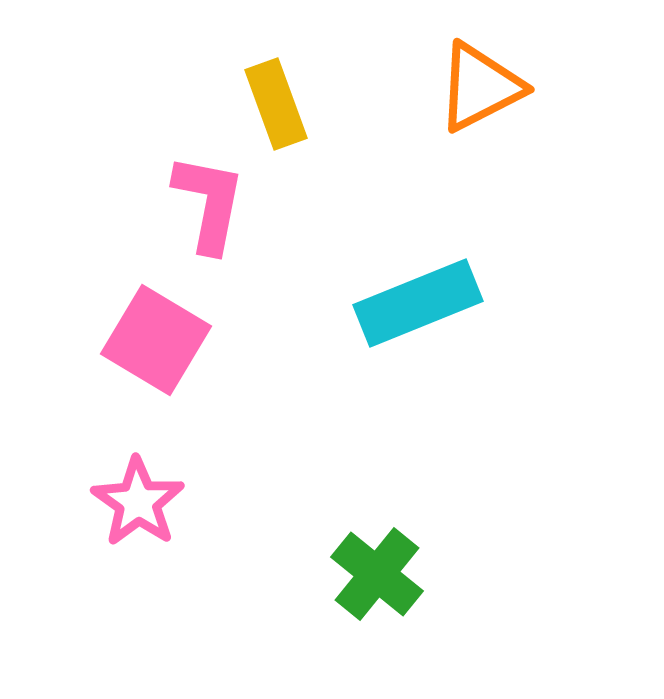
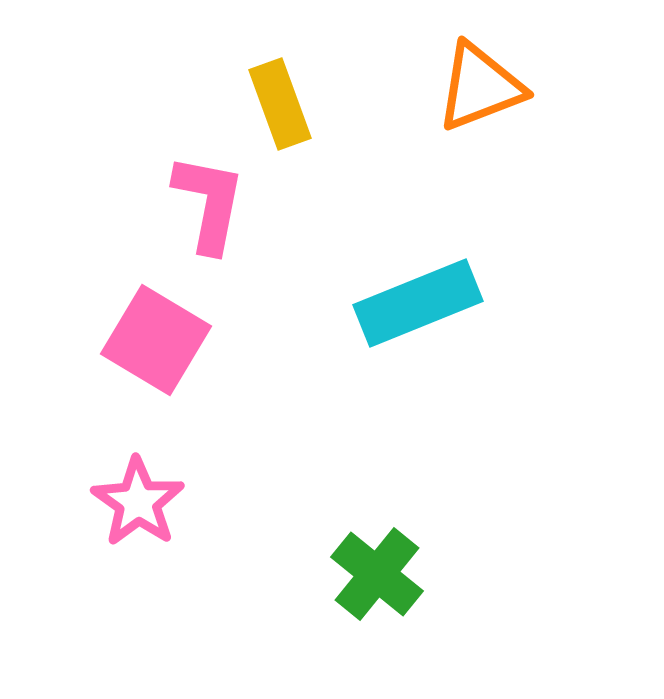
orange triangle: rotated 6 degrees clockwise
yellow rectangle: moved 4 px right
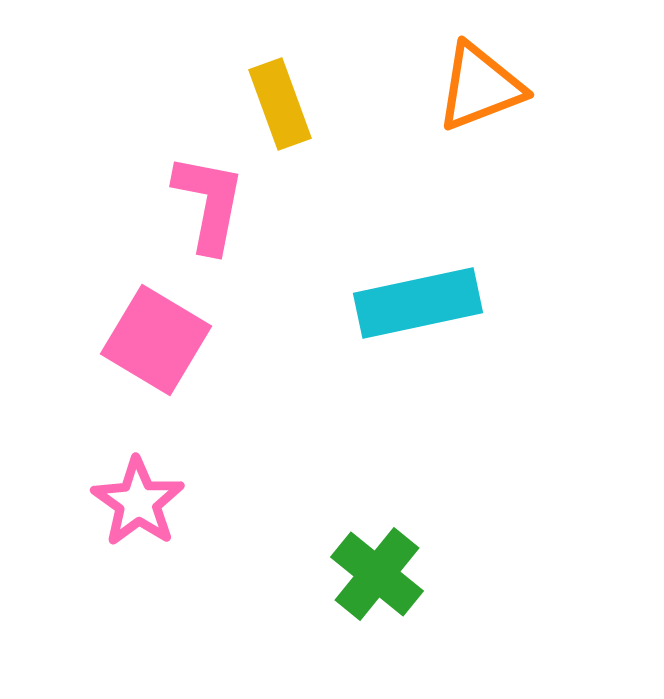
cyan rectangle: rotated 10 degrees clockwise
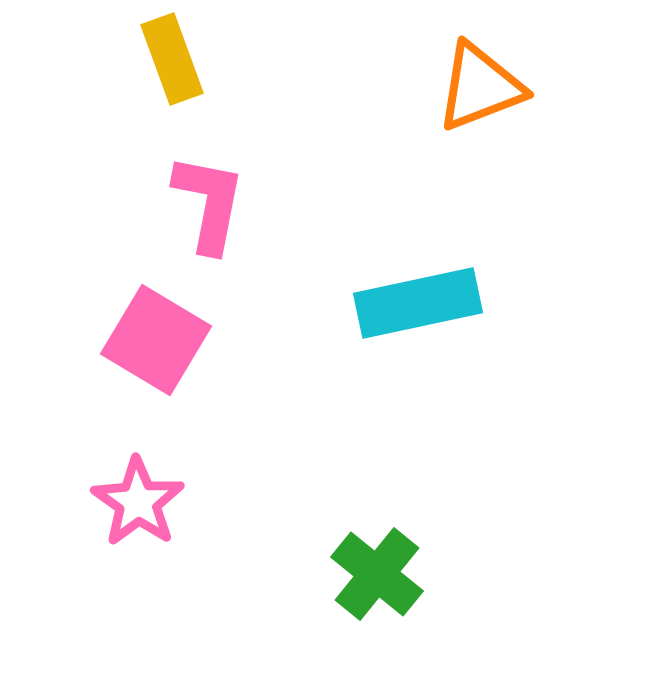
yellow rectangle: moved 108 px left, 45 px up
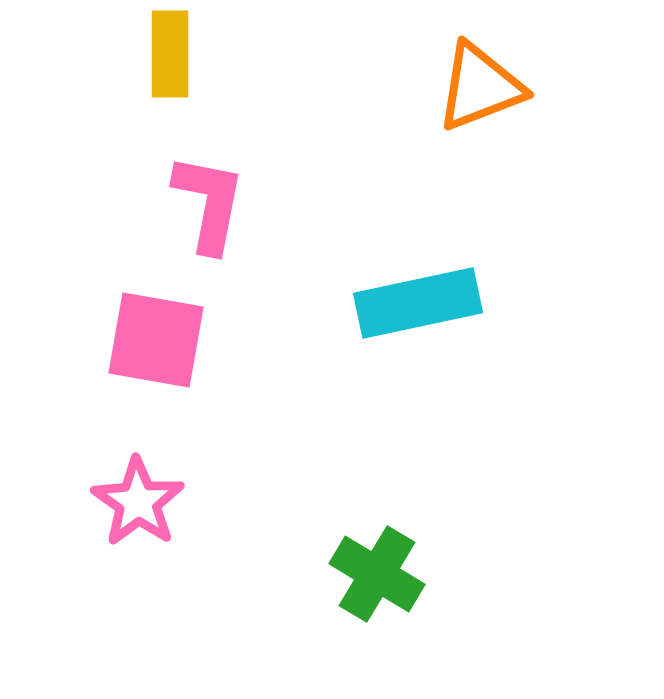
yellow rectangle: moved 2 px left, 5 px up; rotated 20 degrees clockwise
pink square: rotated 21 degrees counterclockwise
green cross: rotated 8 degrees counterclockwise
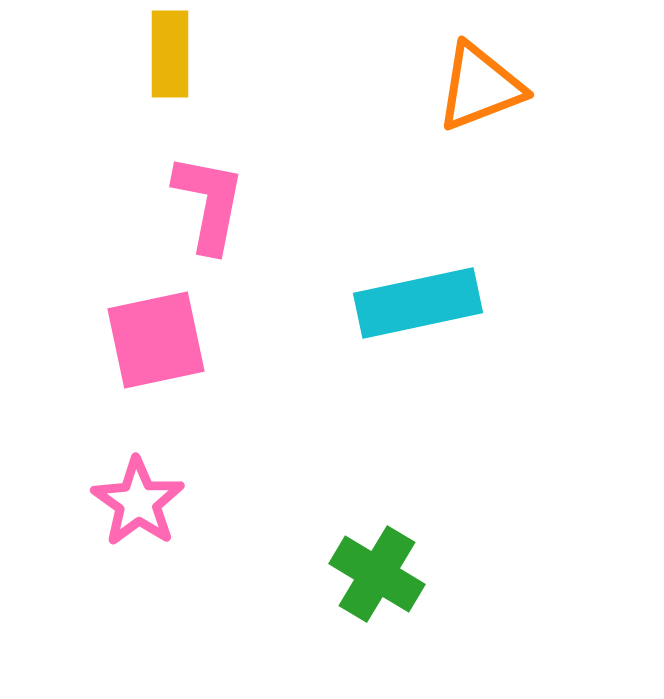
pink square: rotated 22 degrees counterclockwise
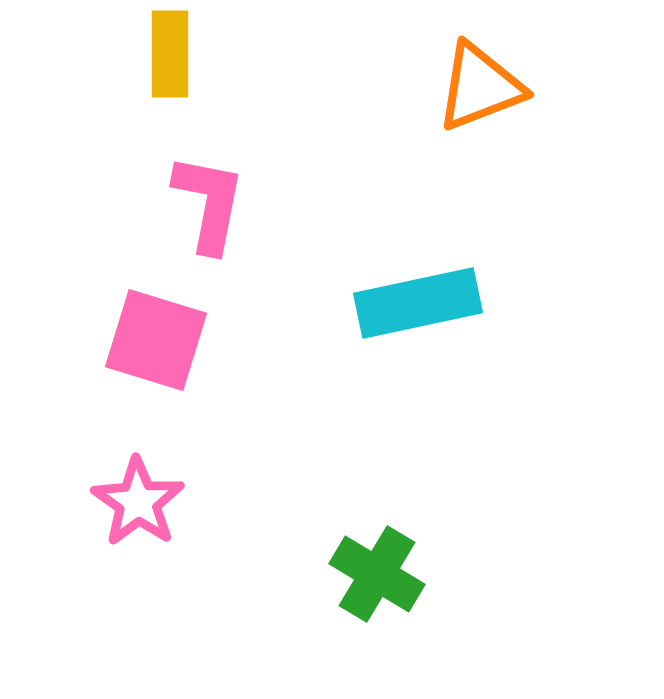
pink square: rotated 29 degrees clockwise
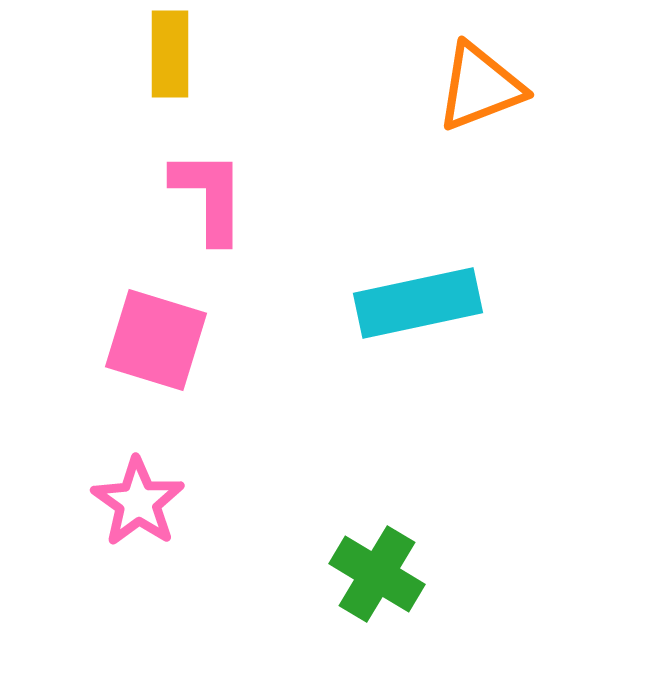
pink L-shape: moved 7 px up; rotated 11 degrees counterclockwise
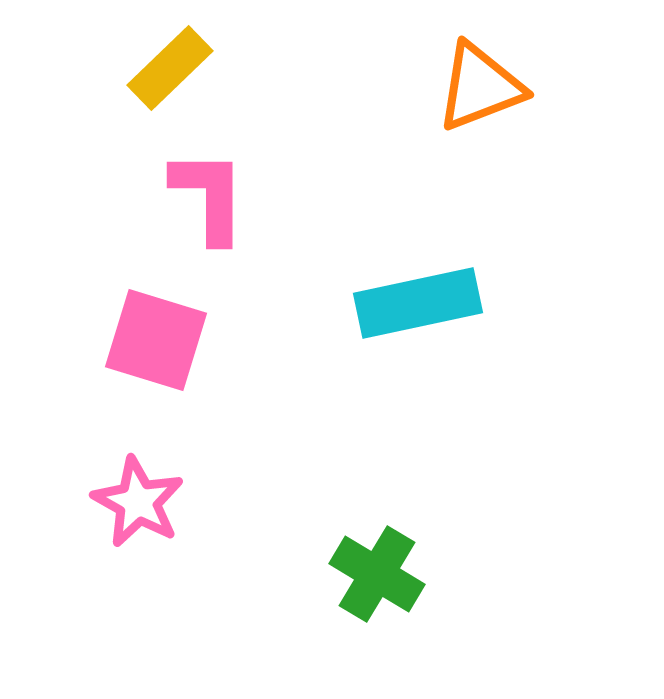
yellow rectangle: moved 14 px down; rotated 46 degrees clockwise
pink star: rotated 6 degrees counterclockwise
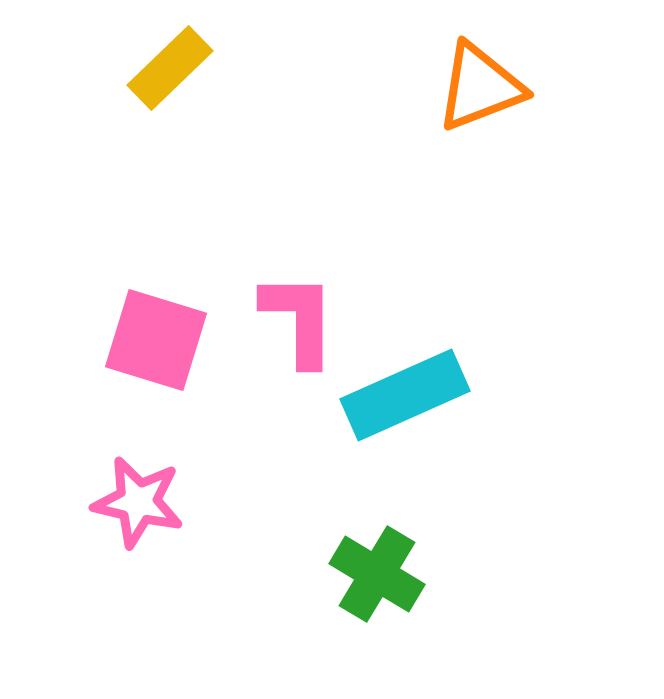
pink L-shape: moved 90 px right, 123 px down
cyan rectangle: moved 13 px left, 92 px down; rotated 12 degrees counterclockwise
pink star: rotated 16 degrees counterclockwise
